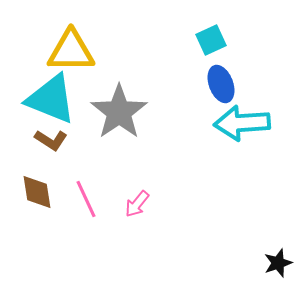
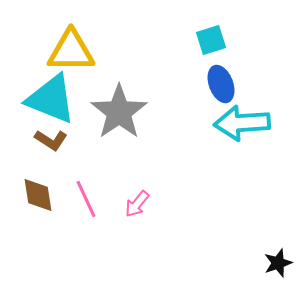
cyan square: rotated 8 degrees clockwise
brown diamond: moved 1 px right, 3 px down
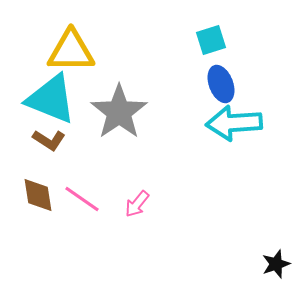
cyan arrow: moved 8 px left
brown L-shape: moved 2 px left
pink line: moved 4 px left; rotated 30 degrees counterclockwise
black star: moved 2 px left, 1 px down
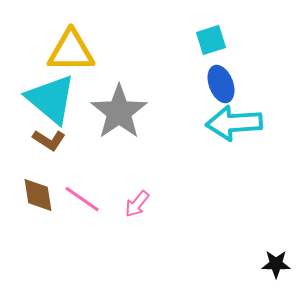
cyan triangle: rotated 18 degrees clockwise
black star: rotated 20 degrees clockwise
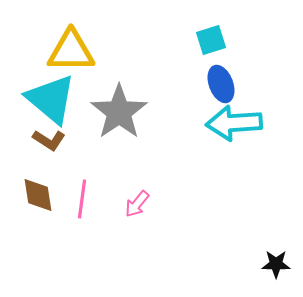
pink line: rotated 63 degrees clockwise
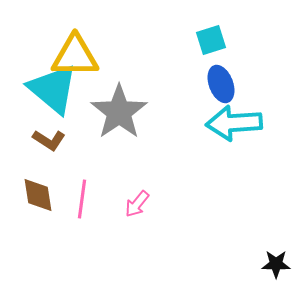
yellow triangle: moved 4 px right, 5 px down
cyan triangle: moved 2 px right, 10 px up
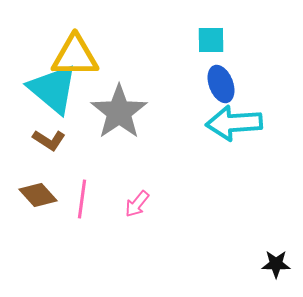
cyan square: rotated 16 degrees clockwise
brown diamond: rotated 33 degrees counterclockwise
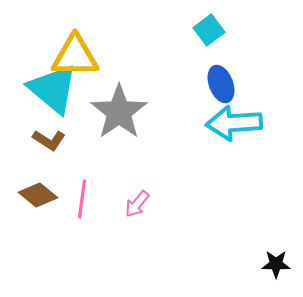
cyan square: moved 2 px left, 10 px up; rotated 36 degrees counterclockwise
brown diamond: rotated 9 degrees counterclockwise
